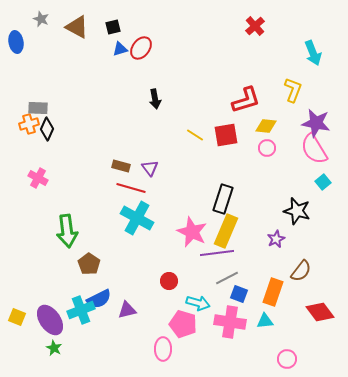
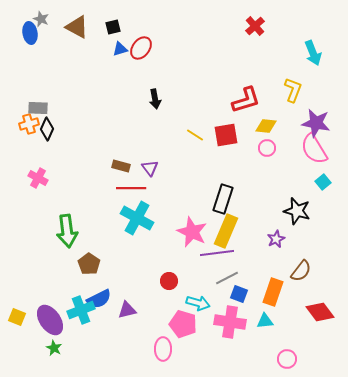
blue ellipse at (16, 42): moved 14 px right, 9 px up
red line at (131, 188): rotated 16 degrees counterclockwise
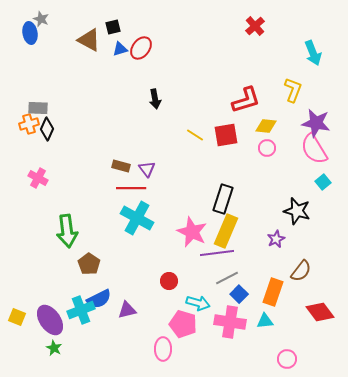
brown triangle at (77, 27): moved 12 px right, 13 px down
purple triangle at (150, 168): moved 3 px left, 1 px down
blue square at (239, 294): rotated 24 degrees clockwise
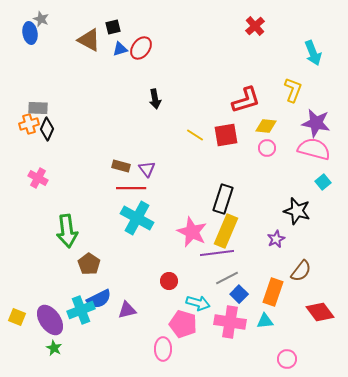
pink semicircle at (314, 149): rotated 136 degrees clockwise
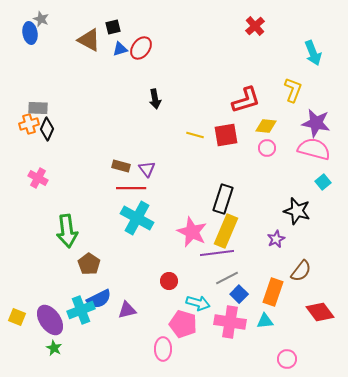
yellow line at (195, 135): rotated 18 degrees counterclockwise
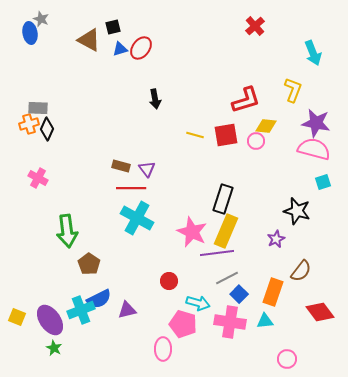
pink circle at (267, 148): moved 11 px left, 7 px up
cyan square at (323, 182): rotated 21 degrees clockwise
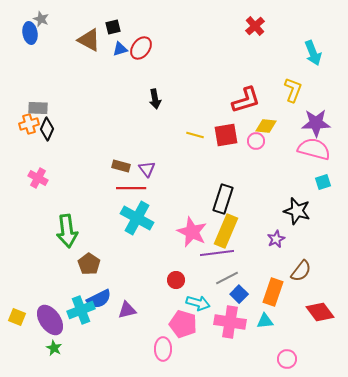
purple star at (316, 123): rotated 12 degrees counterclockwise
red circle at (169, 281): moved 7 px right, 1 px up
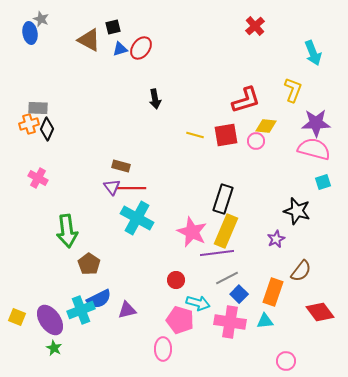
purple triangle at (147, 169): moved 35 px left, 18 px down
pink pentagon at (183, 324): moved 3 px left, 4 px up
pink circle at (287, 359): moved 1 px left, 2 px down
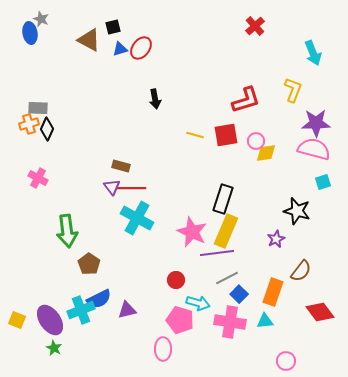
yellow diamond at (266, 126): moved 27 px down; rotated 15 degrees counterclockwise
yellow square at (17, 317): moved 3 px down
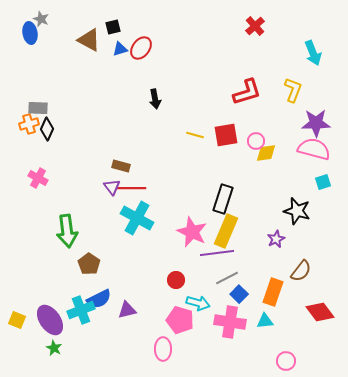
red L-shape at (246, 100): moved 1 px right, 8 px up
